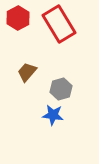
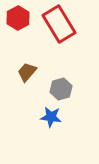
blue star: moved 2 px left, 2 px down
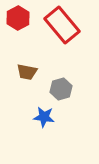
red rectangle: moved 3 px right, 1 px down; rotated 9 degrees counterclockwise
brown trapezoid: rotated 120 degrees counterclockwise
blue star: moved 7 px left
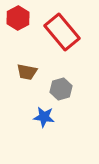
red rectangle: moved 7 px down
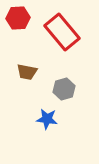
red hexagon: rotated 25 degrees clockwise
gray hexagon: moved 3 px right
blue star: moved 3 px right, 2 px down
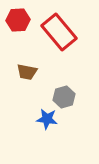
red hexagon: moved 2 px down
red rectangle: moved 3 px left
gray hexagon: moved 8 px down
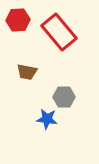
gray hexagon: rotated 15 degrees clockwise
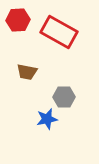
red rectangle: rotated 21 degrees counterclockwise
blue star: rotated 20 degrees counterclockwise
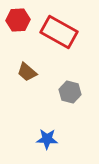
brown trapezoid: rotated 30 degrees clockwise
gray hexagon: moved 6 px right, 5 px up; rotated 15 degrees clockwise
blue star: moved 20 px down; rotated 15 degrees clockwise
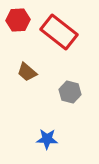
red rectangle: rotated 9 degrees clockwise
